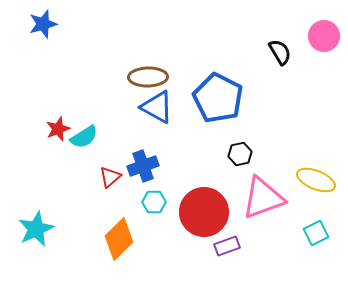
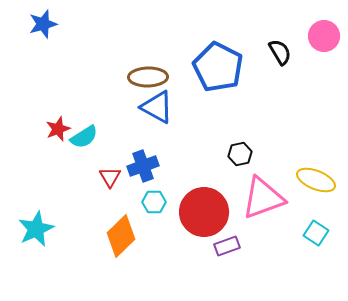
blue pentagon: moved 31 px up
red triangle: rotated 20 degrees counterclockwise
cyan square: rotated 30 degrees counterclockwise
orange diamond: moved 2 px right, 3 px up
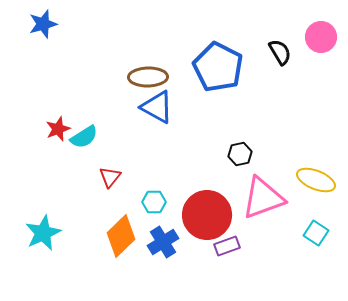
pink circle: moved 3 px left, 1 px down
blue cross: moved 20 px right, 76 px down; rotated 12 degrees counterclockwise
red triangle: rotated 10 degrees clockwise
red circle: moved 3 px right, 3 px down
cyan star: moved 7 px right, 4 px down
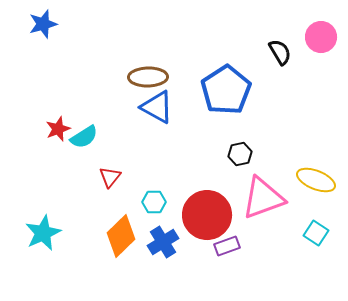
blue pentagon: moved 8 px right, 23 px down; rotated 12 degrees clockwise
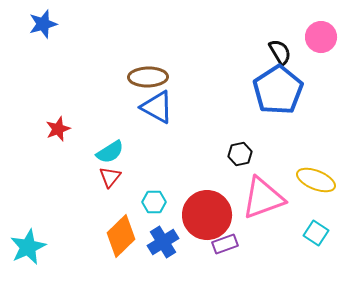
blue pentagon: moved 52 px right
cyan semicircle: moved 26 px right, 15 px down
cyan star: moved 15 px left, 14 px down
purple rectangle: moved 2 px left, 2 px up
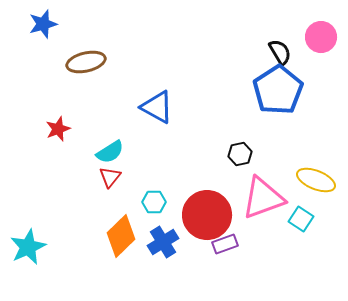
brown ellipse: moved 62 px left, 15 px up; rotated 12 degrees counterclockwise
cyan square: moved 15 px left, 14 px up
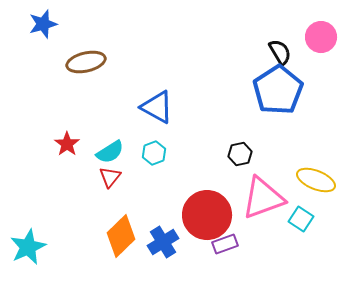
red star: moved 9 px right, 15 px down; rotated 15 degrees counterclockwise
cyan hexagon: moved 49 px up; rotated 20 degrees counterclockwise
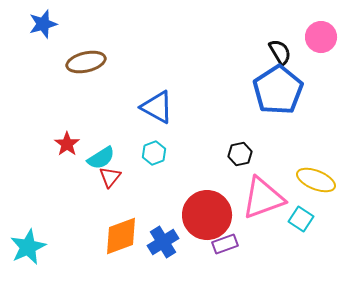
cyan semicircle: moved 9 px left, 6 px down
orange diamond: rotated 24 degrees clockwise
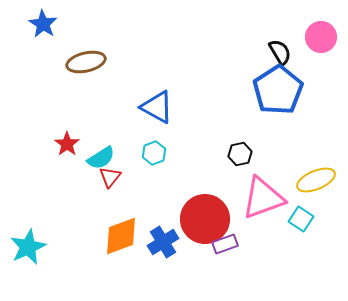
blue star: rotated 24 degrees counterclockwise
yellow ellipse: rotated 45 degrees counterclockwise
red circle: moved 2 px left, 4 px down
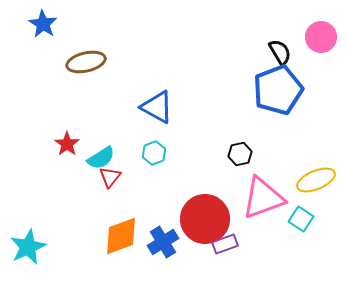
blue pentagon: rotated 12 degrees clockwise
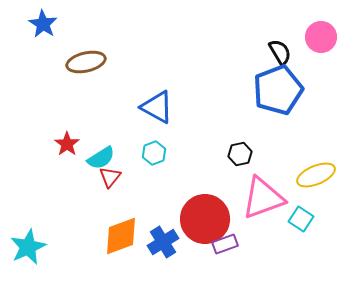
yellow ellipse: moved 5 px up
